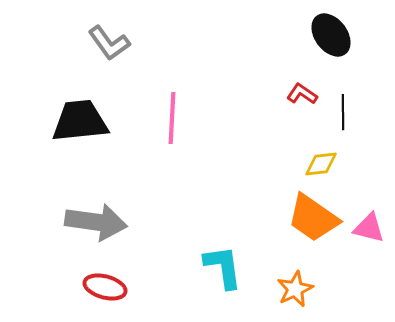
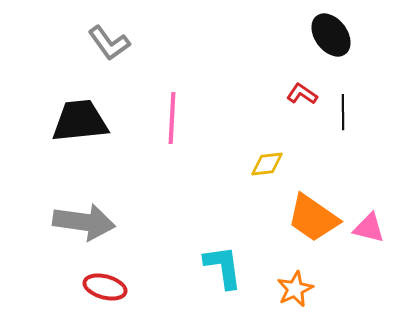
yellow diamond: moved 54 px left
gray arrow: moved 12 px left
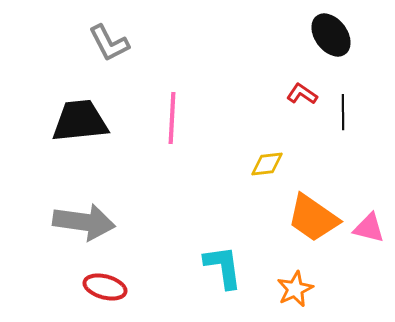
gray L-shape: rotated 9 degrees clockwise
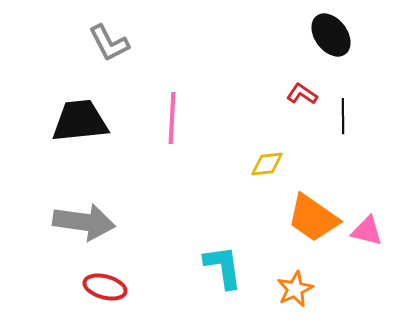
black line: moved 4 px down
pink triangle: moved 2 px left, 3 px down
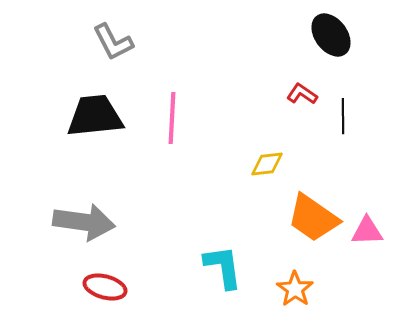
gray L-shape: moved 4 px right, 1 px up
black trapezoid: moved 15 px right, 5 px up
pink triangle: rotated 16 degrees counterclockwise
orange star: rotated 12 degrees counterclockwise
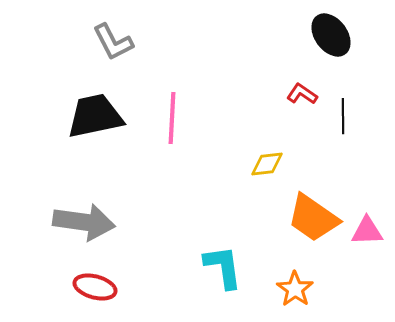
black trapezoid: rotated 6 degrees counterclockwise
red ellipse: moved 10 px left
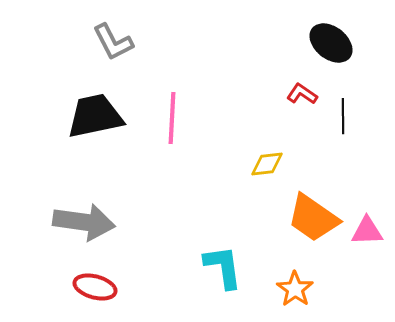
black ellipse: moved 8 px down; rotated 15 degrees counterclockwise
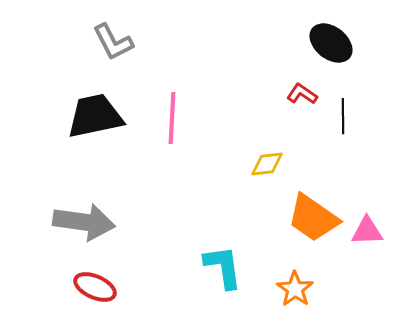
red ellipse: rotated 9 degrees clockwise
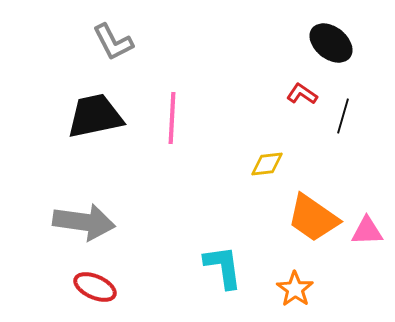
black line: rotated 16 degrees clockwise
